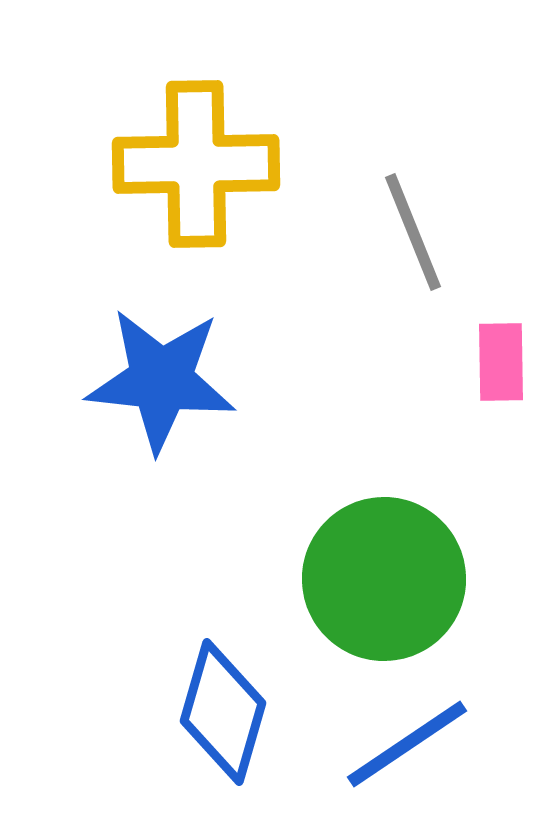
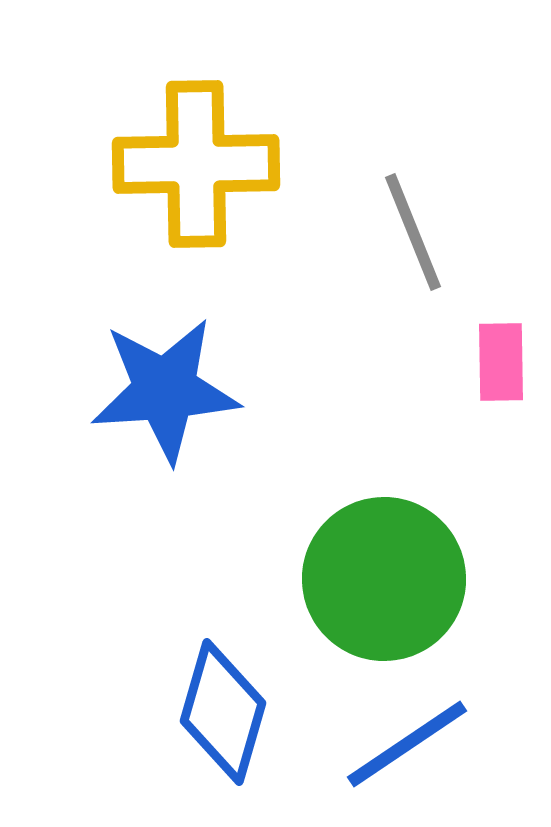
blue star: moved 4 px right, 10 px down; rotated 10 degrees counterclockwise
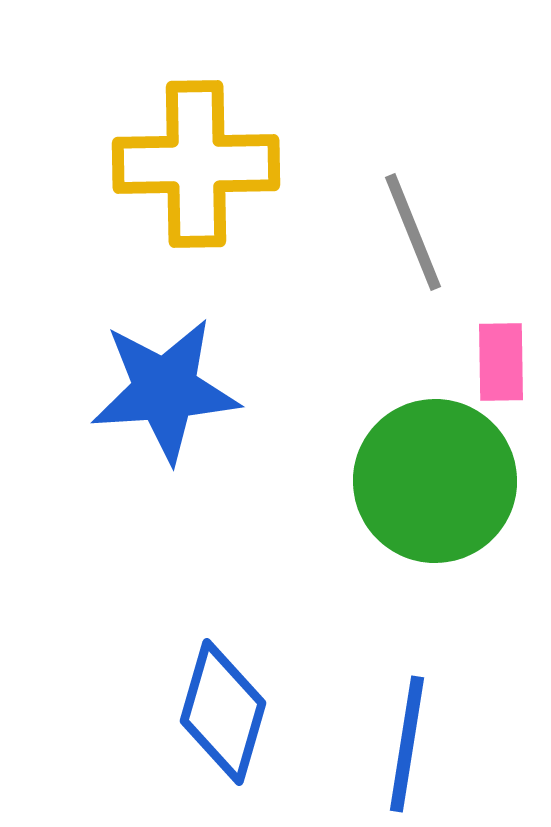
green circle: moved 51 px right, 98 px up
blue line: rotated 47 degrees counterclockwise
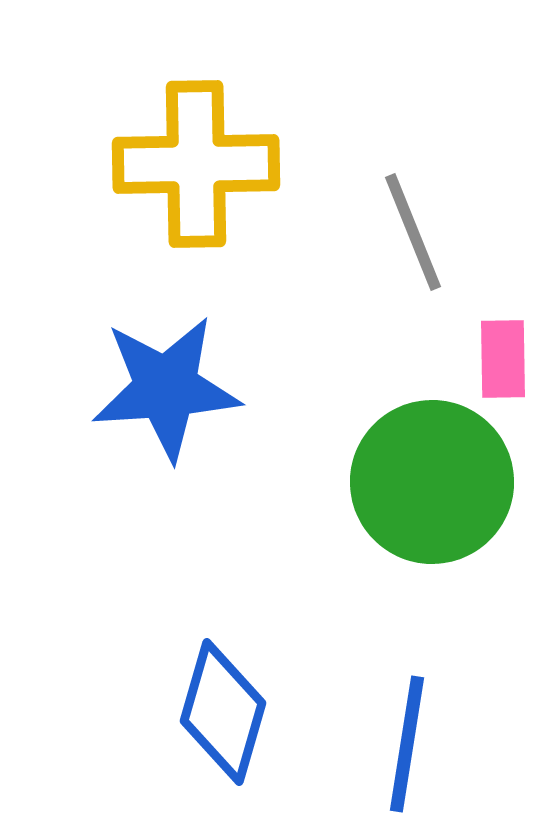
pink rectangle: moved 2 px right, 3 px up
blue star: moved 1 px right, 2 px up
green circle: moved 3 px left, 1 px down
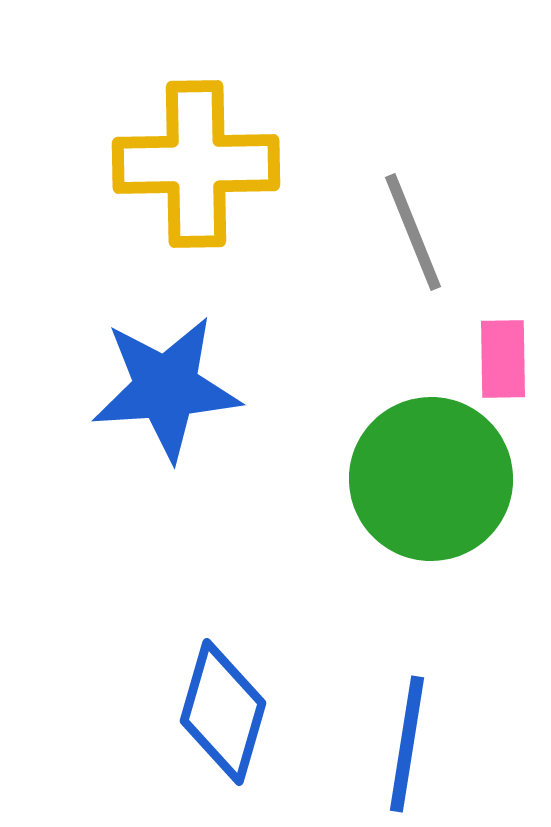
green circle: moved 1 px left, 3 px up
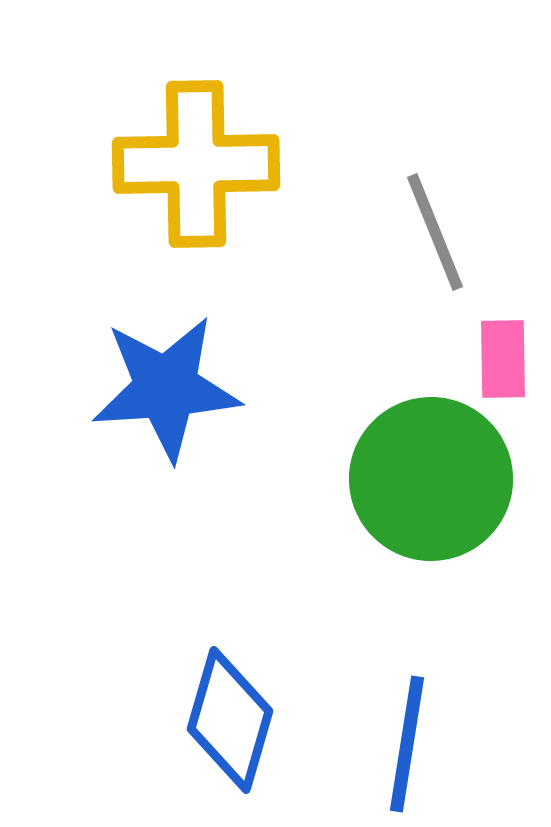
gray line: moved 22 px right
blue diamond: moved 7 px right, 8 px down
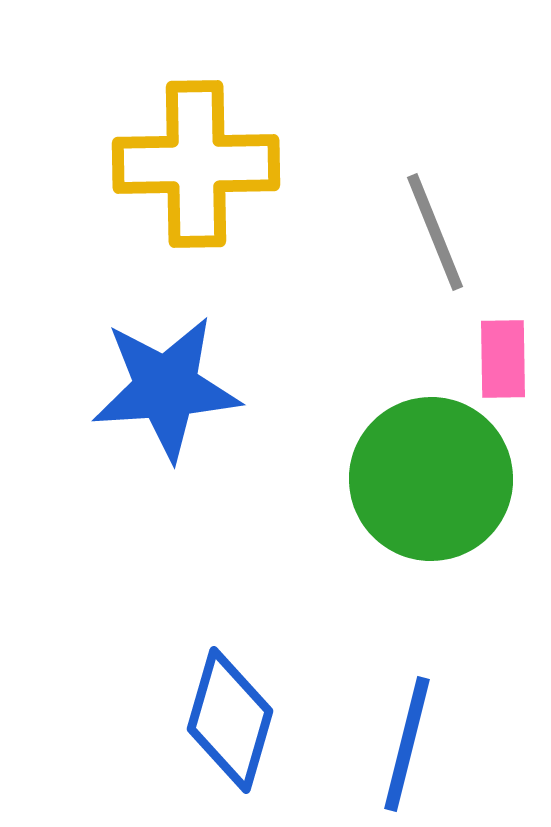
blue line: rotated 5 degrees clockwise
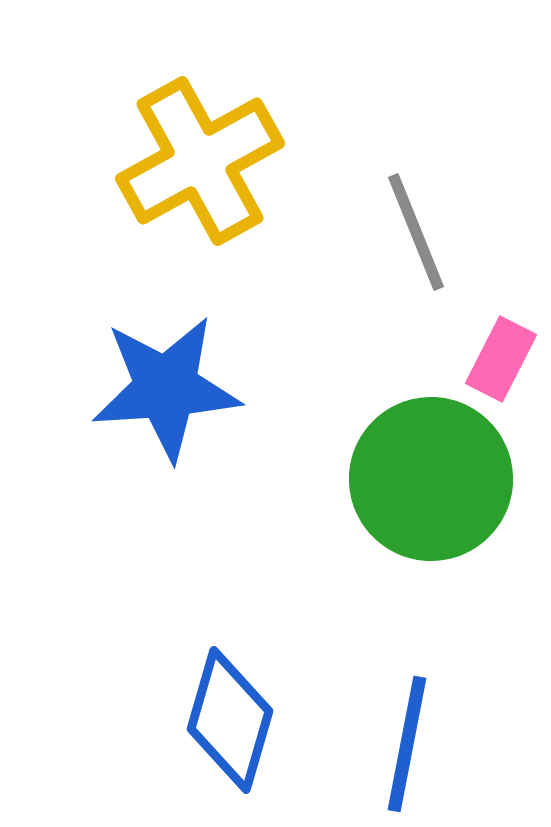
yellow cross: moved 4 px right, 3 px up; rotated 28 degrees counterclockwise
gray line: moved 19 px left
pink rectangle: moved 2 px left; rotated 28 degrees clockwise
blue line: rotated 3 degrees counterclockwise
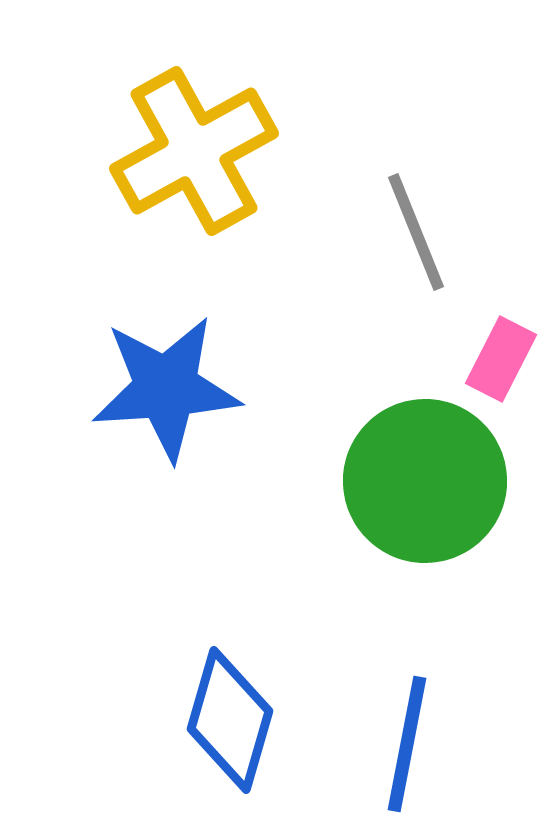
yellow cross: moved 6 px left, 10 px up
green circle: moved 6 px left, 2 px down
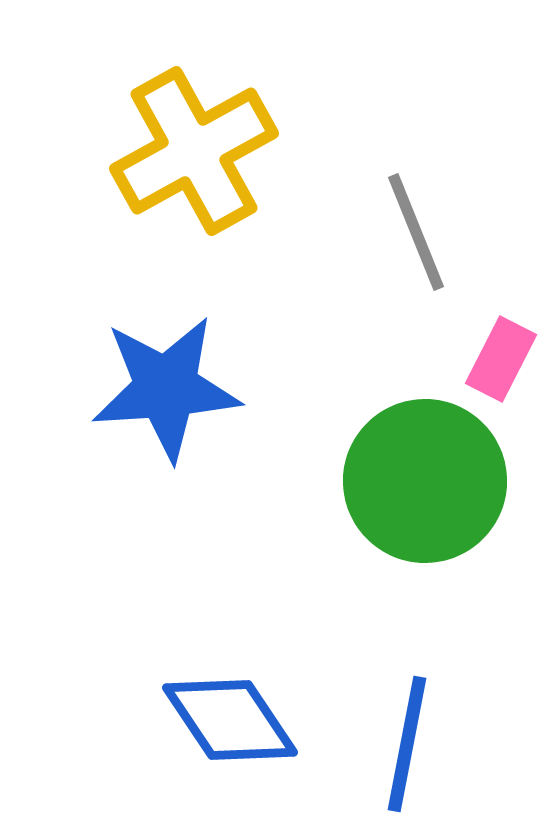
blue diamond: rotated 50 degrees counterclockwise
